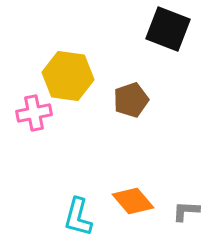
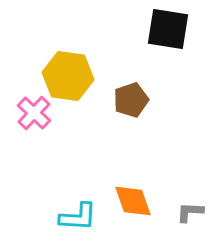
black square: rotated 12 degrees counterclockwise
pink cross: rotated 36 degrees counterclockwise
orange diamond: rotated 21 degrees clockwise
gray L-shape: moved 4 px right, 1 px down
cyan L-shape: rotated 102 degrees counterclockwise
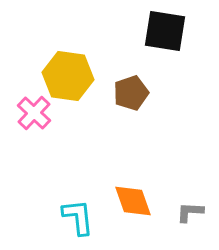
black square: moved 3 px left, 2 px down
brown pentagon: moved 7 px up
cyan L-shape: rotated 99 degrees counterclockwise
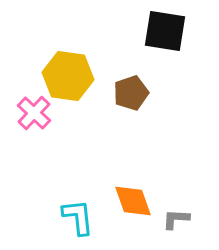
gray L-shape: moved 14 px left, 7 px down
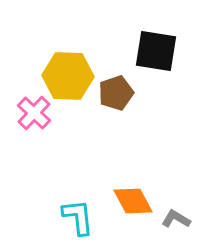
black square: moved 9 px left, 20 px down
yellow hexagon: rotated 6 degrees counterclockwise
brown pentagon: moved 15 px left
orange diamond: rotated 9 degrees counterclockwise
gray L-shape: rotated 28 degrees clockwise
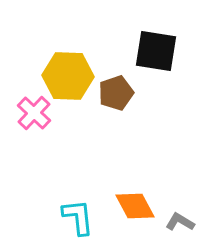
orange diamond: moved 2 px right, 5 px down
gray L-shape: moved 4 px right, 3 px down
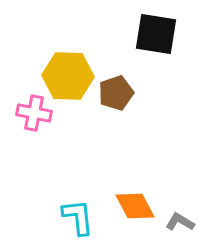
black square: moved 17 px up
pink cross: rotated 32 degrees counterclockwise
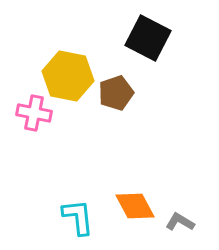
black square: moved 8 px left, 4 px down; rotated 18 degrees clockwise
yellow hexagon: rotated 9 degrees clockwise
